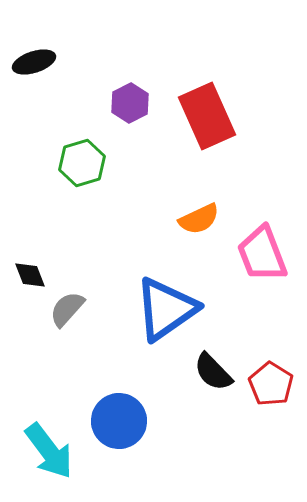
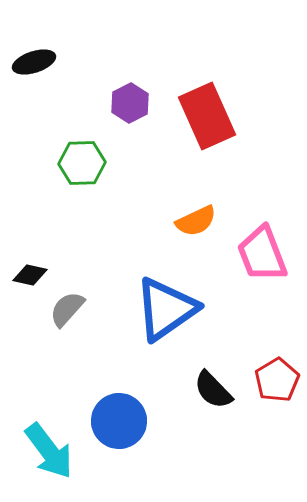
green hexagon: rotated 15 degrees clockwise
orange semicircle: moved 3 px left, 2 px down
black diamond: rotated 56 degrees counterclockwise
black semicircle: moved 18 px down
red pentagon: moved 6 px right, 4 px up; rotated 9 degrees clockwise
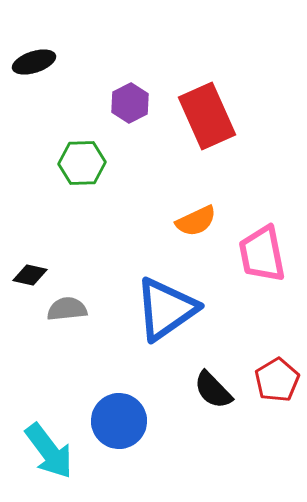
pink trapezoid: rotated 10 degrees clockwise
gray semicircle: rotated 42 degrees clockwise
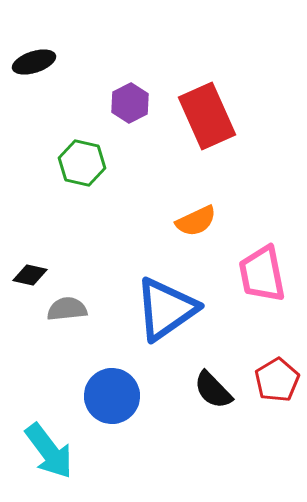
green hexagon: rotated 15 degrees clockwise
pink trapezoid: moved 20 px down
blue circle: moved 7 px left, 25 px up
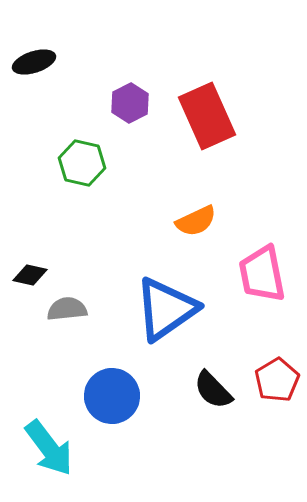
cyan arrow: moved 3 px up
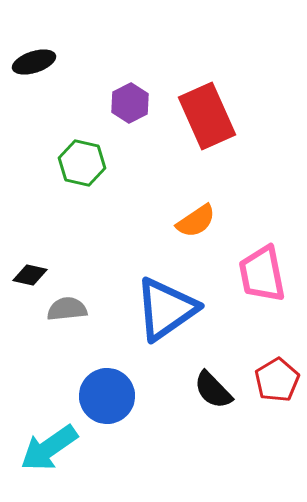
orange semicircle: rotated 9 degrees counterclockwise
blue circle: moved 5 px left
cyan arrow: rotated 92 degrees clockwise
